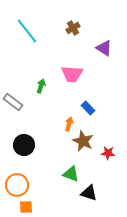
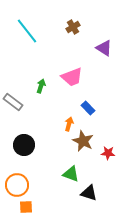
brown cross: moved 1 px up
pink trapezoid: moved 3 px down; rotated 25 degrees counterclockwise
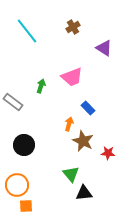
green triangle: rotated 30 degrees clockwise
black triangle: moved 5 px left; rotated 24 degrees counterclockwise
orange square: moved 1 px up
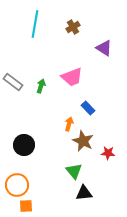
cyan line: moved 8 px right, 7 px up; rotated 48 degrees clockwise
gray rectangle: moved 20 px up
green triangle: moved 3 px right, 3 px up
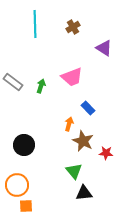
cyan line: rotated 12 degrees counterclockwise
red star: moved 2 px left
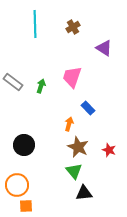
pink trapezoid: rotated 130 degrees clockwise
brown star: moved 5 px left, 6 px down
red star: moved 3 px right, 3 px up; rotated 16 degrees clockwise
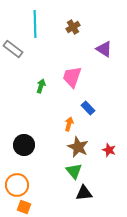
purple triangle: moved 1 px down
gray rectangle: moved 33 px up
orange square: moved 2 px left, 1 px down; rotated 24 degrees clockwise
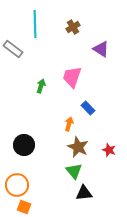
purple triangle: moved 3 px left
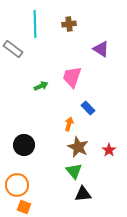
brown cross: moved 4 px left, 3 px up; rotated 24 degrees clockwise
green arrow: rotated 48 degrees clockwise
red star: rotated 16 degrees clockwise
black triangle: moved 1 px left, 1 px down
